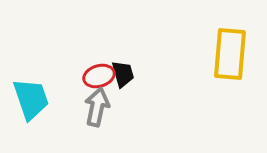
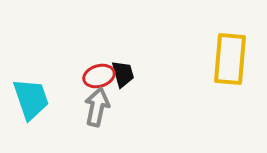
yellow rectangle: moved 5 px down
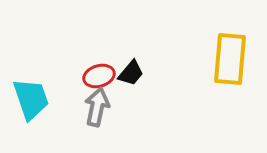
black trapezoid: moved 8 px right, 1 px up; rotated 56 degrees clockwise
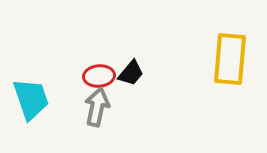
red ellipse: rotated 12 degrees clockwise
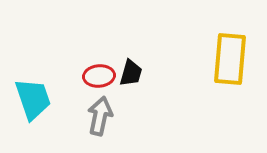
black trapezoid: rotated 24 degrees counterclockwise
cyan trapezoid: moved 2 px right
gray arrow: moved 3 px right, 9 px down
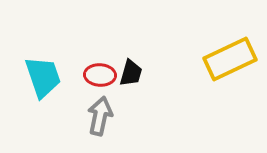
yellow rectangle: rotated 60 degrees clockwise
red ellipse: moved 1 px right, 1 px up; rotated 8 degrees clockwise
cyan trapezoid: moved 10 px right, 22 px up
